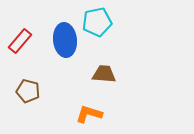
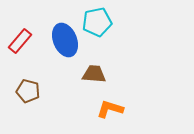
blue ellipse: rotated 16 degrees counterclockwise
brown trapezoid: moved 10 px left
orange L-shape: moved 21 px right, 5 px up
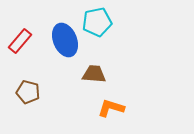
brown pentagon: moved 1 px down
orange L-shape: moved 1 px right, 1 px up
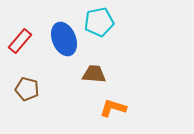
cyan pentagon: moved 2 px right
blue ellipse: moved 1 px left, 1 px up
brown pentagon: moved 1 px left, 3 px up
orange L-shape: moved 2 px right
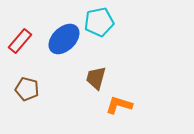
blue ellipse: rotated 68 degrees clockwise
brown trapezoid: moved 2 px right, 4 px down; rotated 80 degrees counterclockwise
orange L-shape: moved 6 px right, 3 px up
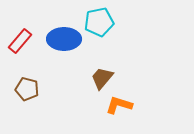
blue ellipse: rotated 44 degrees clockwise
brown trapezoid: moved 6 px right; rotated 25 degrees clockwise
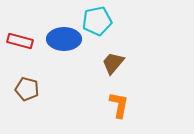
cyan pentagon: moved 2 px left, 1 px up
red rectangle: rotated 65 degrees clockwise
brown trapezoid: moved 11 px right, 15 px up
orange L-shape: rotated 84 degrees clockwise
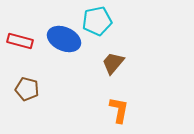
blue ellipse: rotated 24 degrees clockwise
orange L-shape: moved 5 px down
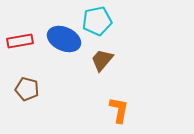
red rectangle: rotated 25 degrees counterclockwise
brown trapezoid: moved 11 px left, 3 px up
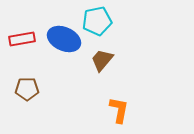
red rectangle: moved 2 px right, 2 px up
brown pentagon: rotated 15 degrees counterclockwise
